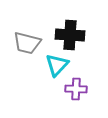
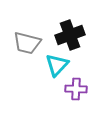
black cross: rotated 24 degrees counterclockwise
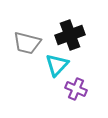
purple cross: rotated 20 degrees clockwise
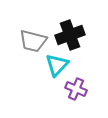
gray trapezoid: moved 6 px right, 2 px up
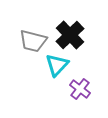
black cross: rotated 24 degrees counterclockwise
purple cross: moved 4 px right; rotated 15 degrees clockwise
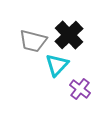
black cross: moved 1 px left
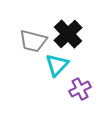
black cross: moved 1 px left, 1 px up
purple cross: rotated 25 degrees clockwise
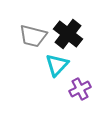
black cross: rotated 8 degrees counterclockwise
gray trapezoid: moved 5 px up
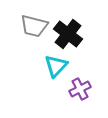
gray trapezoid: moved 1 px right, 10 px up
cyan triangle: moved 1 px left, 1 px down
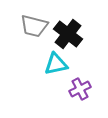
cyan triangle: moved 2 px up; rotated 35 degrees clockwise
